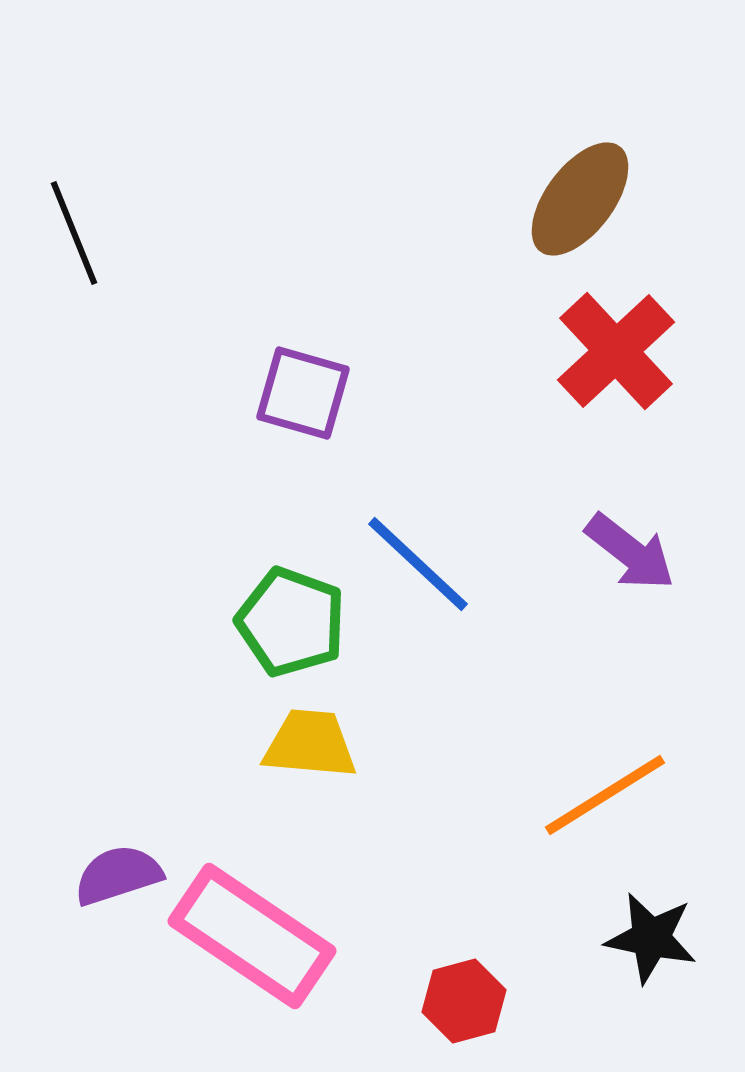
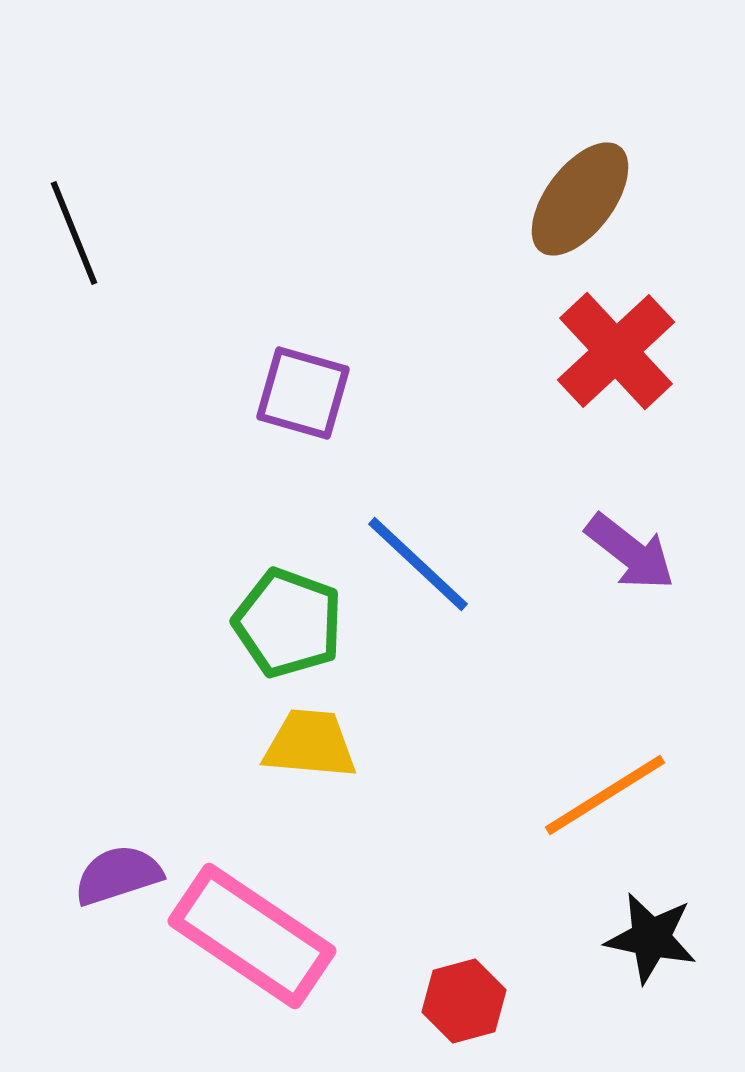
green pentagon: moved 3 px left, 1 px down
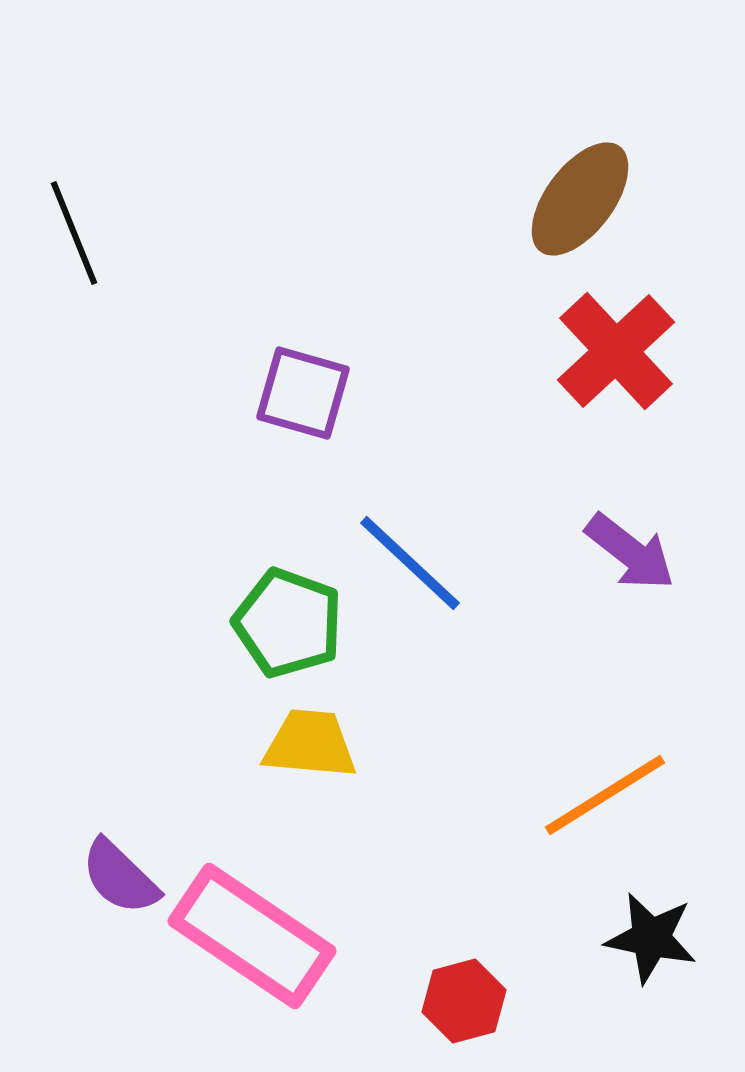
blue line: moved 8 px left, 1 px up
purple semicircle: moved 2 px right, 2 px down; rotated 118 degrees counterclockwise
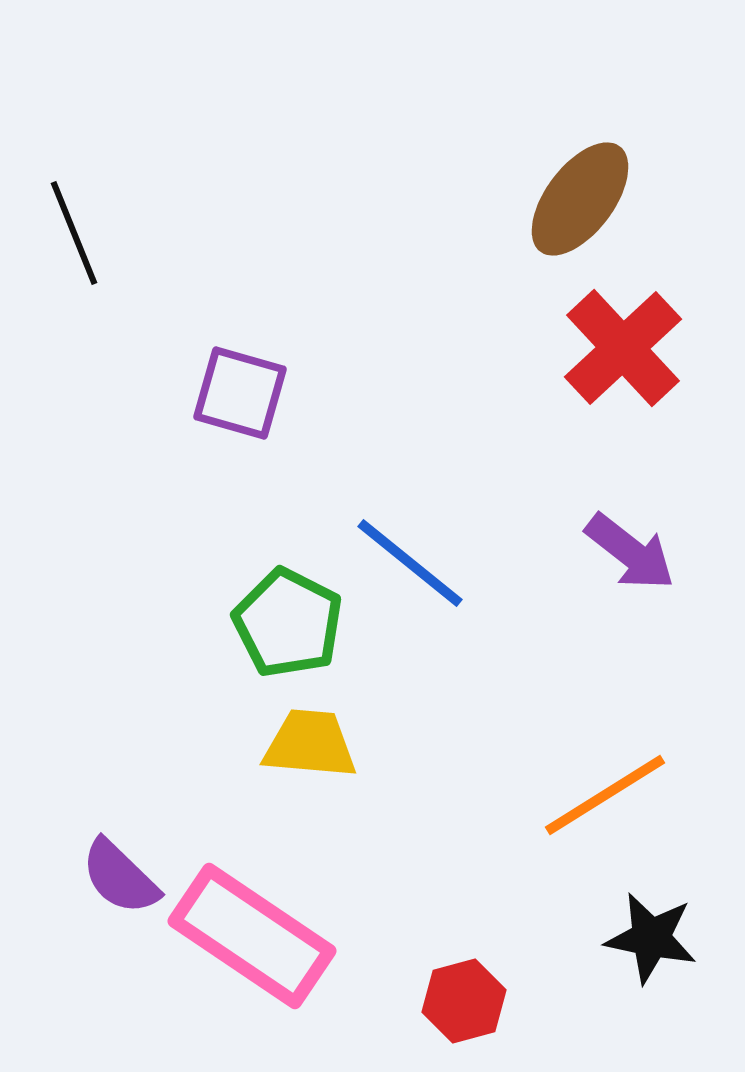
red cross: moved 7 px right, 3 px up
purple square: moved 63 px left
blue line: rotated 4 degrees counterclockwise
green pentagon: rotated 7 degrees clockwise
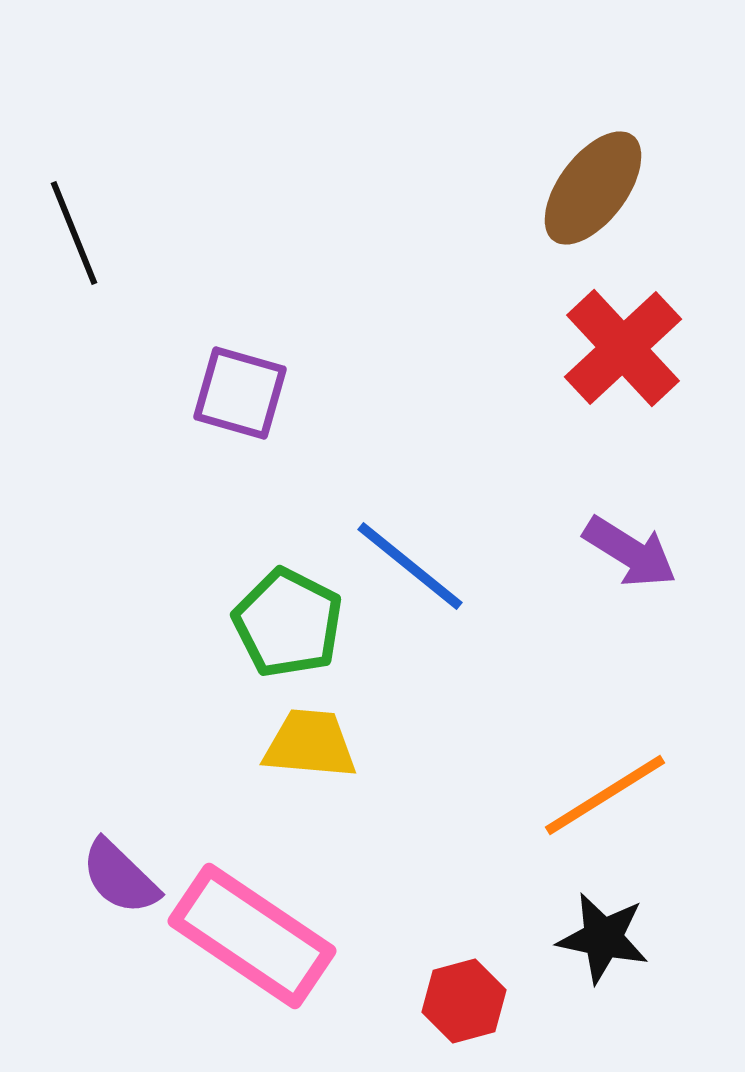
brown ellipse: moved 13 px right, 11 px up
purple arrow: rotated 6 degrees counterclockwise
blue line: moved 3 px down
black star: moved 48 px left
